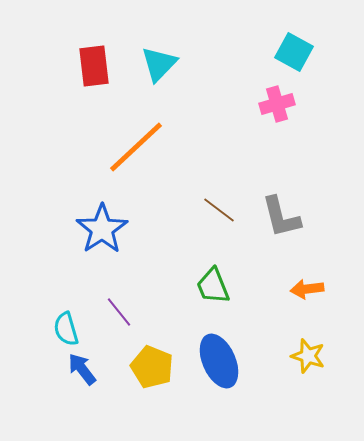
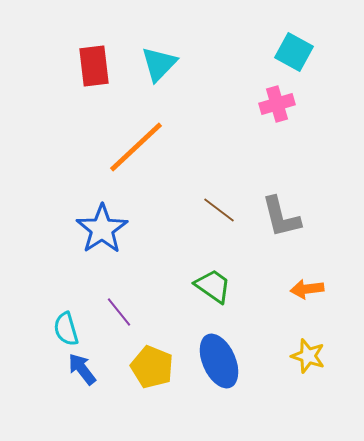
green trapezoid: rotated 147 degrees clockwise
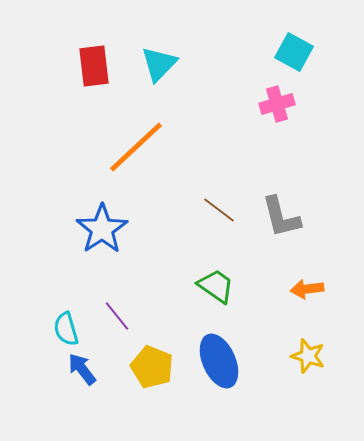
green trapezoid: moved 3 px right
purple line: moved 2 px left, 4 px down
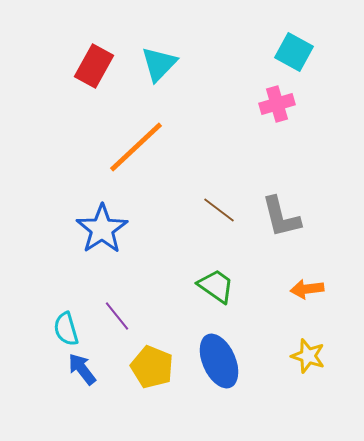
red rectangle: rotated 36 degrees clockwise
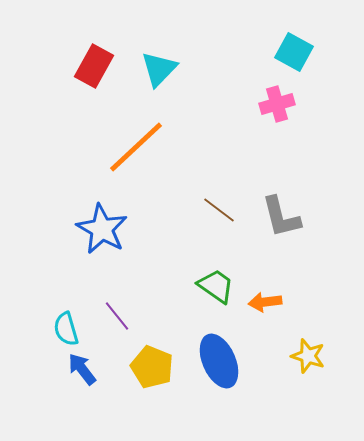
cyan triangle: moved 5 px down
blue star: rotated 9 degrees counterclockwise
orange arrow: moved 42 px left, 13 px down
